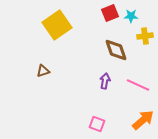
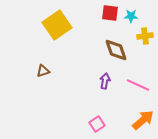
red square: rotated 30 degrees clockwise
pink square: rotated 35 degrees clockwise
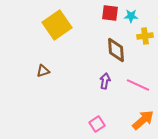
brown diamond: rotated 15 degrees clockwise
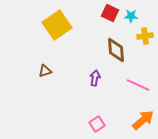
red square: rotated 18 degrees clockwise
brown triangle: moved 2 px right
purple arrow: moved 10 px left, 3 px up
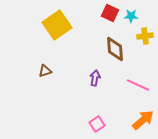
brown diamond: moved 1 px left, 1 px up
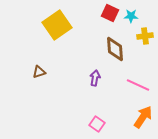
brown triangle: moved 6 px left, 1 px down
orange arrow: moved 3 px up; rotated 15 degrees counterclockwise
pink square: rotated 21 degrees counterclockwise
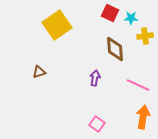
cyan star: moved 2 px down
orange arrow: rotated 25 degrees counterclockwise
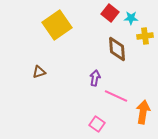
red square: rotated 12 degrees clockwise
brown diamond: moved 2 px right
pink line: moved 22 px left, 11 px down
orange arrow: moved 5 px up
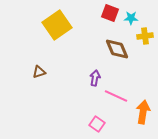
red square: rotated 18 degrees counterclockwise
brown diamond: rotated 20 degrees counterclockwise
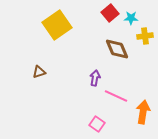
red square: rotated 30 degrees clockwise
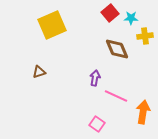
yellow square: moved 5 px left; rotated 12 degrees clockwise
